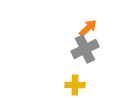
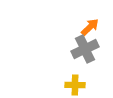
orange arrow: moved 2 px right, 1 px up
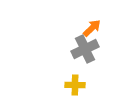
orange arrow: moved 2 px right, 1 px down
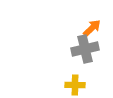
gray cross: rotated 12 degrees clockwise
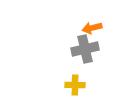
orange arrow: rotated 150 degrees counterclockwise
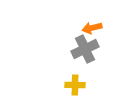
gray cross: rotated 12 degrees counterclockwise
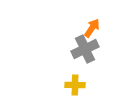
orange arrow: rotated 138 degrees clockwise
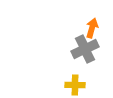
orange arrow: rotated 18 degrees counterclockwise
